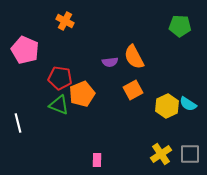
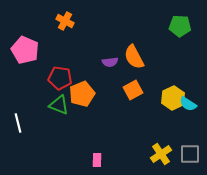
yellow hexagon: moved 6 px right, 8 px up
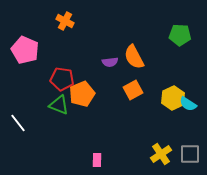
green pentagon: moved 9 px down
red pentagon: moved 2 px right, 1 px down
white line: rotated 24 degrees counterclockwise
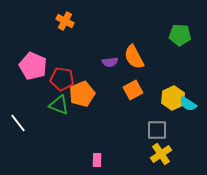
pink pentagon: moved 8 px right, 16 px down
gray square: moved 33 px left, 24 px up
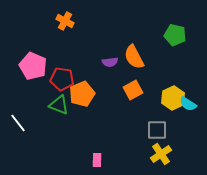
green pentagon: moved 5 px left; rotated 10 degrees clockwise
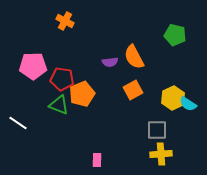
pink pentagon: rotated 24 degrees counterclockwise
white line: rotated 18 degrees counterclockwise
yellow cross: rotated 30 degrees clockwise
